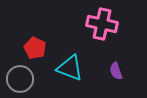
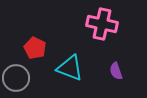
gray circle: moved 4 px left, 1 px up
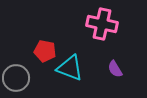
red pentagon: moved 10 px right, 3 px down; rotated 15 degrees counterclockwise
purple semicircle: moved 1 px left, 2 px up; rotated 12 degrees counterclockwise
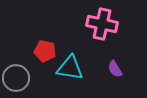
cyan triangle: rotated 12 degrees counterclockwise
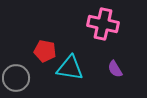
pink cross: moved 1 px right
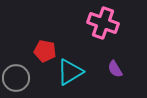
pink cross: moved 1 px up; rotated 8 degrees clockwise
cyan triangle: moved 4 px down; rotated 40 degrees counterclockwise
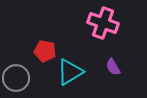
purple semicircle: moved 2 px left, 2 px up
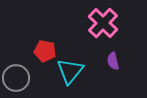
pink cross: rotated 24 degrees clockwise
purple semicircle: moved 6 px up; rotated 18 degrees clockwise
cyan triangle: moved 1 px up; rotated 20 degrees counterclockwise
